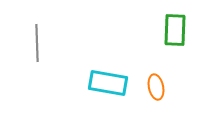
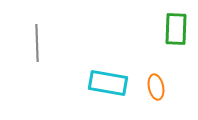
green rectangle: moved 1 px right, 1 px up
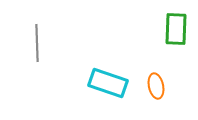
cyan rectangle: rotated 9 degrees clockwise
orange ellipse: moved 1 px up
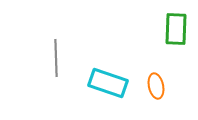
gray line: moved 19 px right, 15 px down
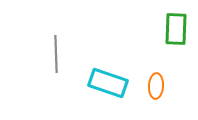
gray line: moved 4 px up
orange ellipse: rotated 15 degrees clockwise
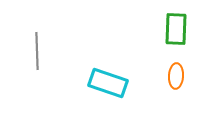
gray line: moved 19 px left, 3 px up
orange ellipse: moved 20 px right, 10 px up
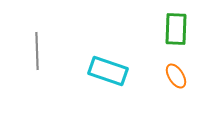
orange ellipse: rotated 35 degrees counterclockwise
cyan rectangle: moved 12 px up
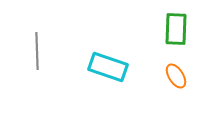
cyan rectangle: moved 4 px up
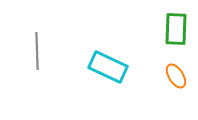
cyan rectangle: rotated 6 degrees clockwise
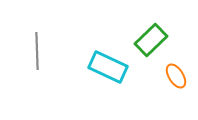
green rectangle: moved 25 px left, 11 px down; rotated 44 degrees clockwise
